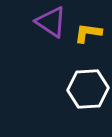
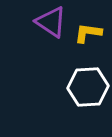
white hexagon: moved 2 px up
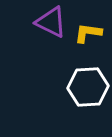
purple triangle: rotated 8 degrees counterclockwise
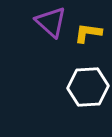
purple triangle: rotated 16 degrees clockwise
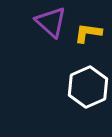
white hexagon: rotated 21 degrees counterclockwise
